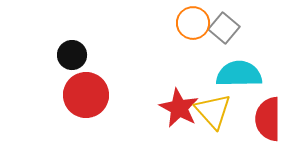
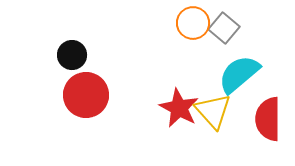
cyan semicircle: rotated 39 degrees counterclockwise
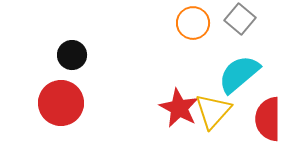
gray square: moved 16 px right, 9 px up
red circle: moved 25 px left, 8 px down
yellow triangle: rotated 24 degrees clockwise
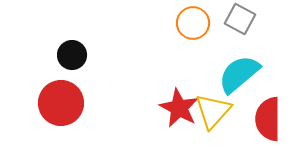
gray square: rotated 12 degrees counterclockwise
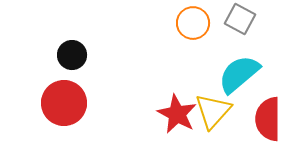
red circle: moved 3 px right
red star: moved 2 px left, 6 px down
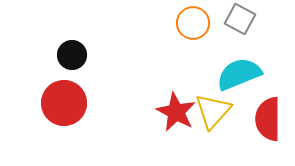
cyan semicircle: rotated 18 degrees clockwise
red star: moved 1 px left, 2 px up
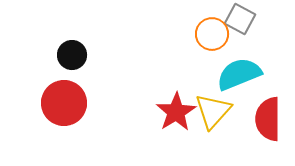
orange circle: moved 19 px right, 11 px down
red star: rotated 12 degrees clockwise
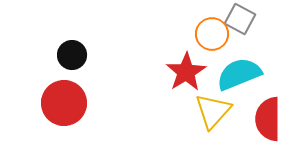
red star: moved 10 px right, 40 px up
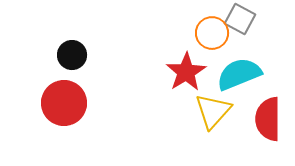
orange circle: moved 1 px up
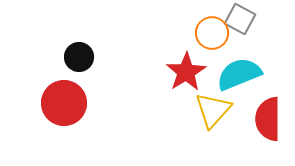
black circle: moved 7 px right, 2 px down
yellow triangle: moved 1 px up
